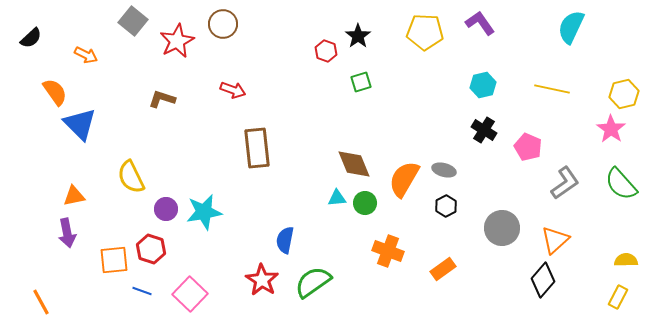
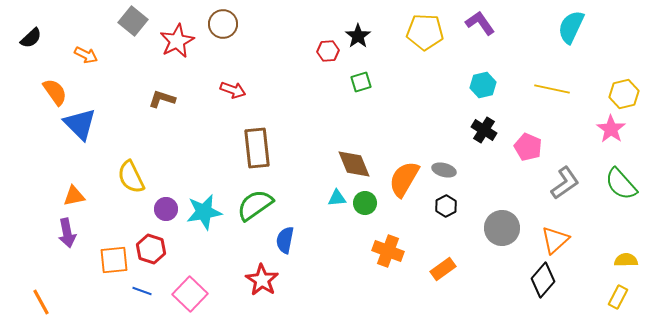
red hexagon at (326, 51): moved 2 px right; rotated 25 degrees counterclockwise
green semicircle at (313, 282): moved 58 px left, 77 px up
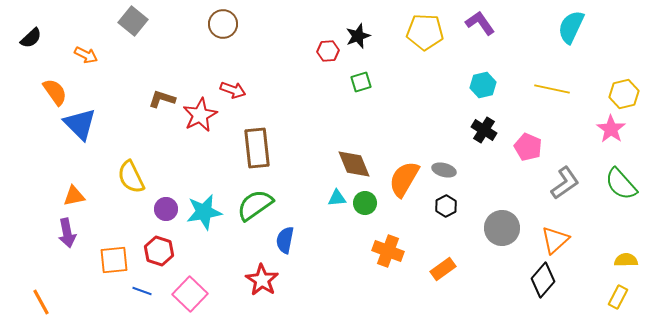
black star at (358, 36): rotated 15 degrees clockwise
red star at (177, 41): moved 23 px right, 74 px down
red hexagon at (151, 249): moved 8 px right, 2 px down
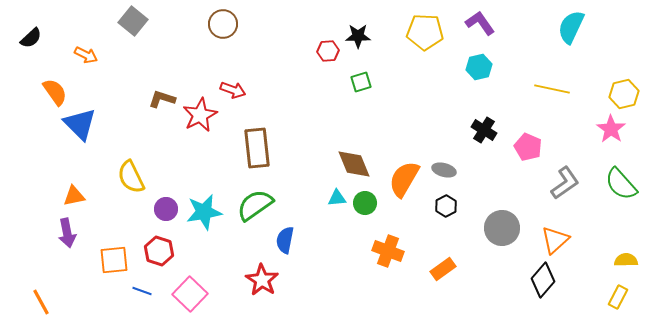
black star at (358, 36): rotated 20 degrees clockwise
cyan hexagon at (483, 85): moved 4 px left, 18 px up
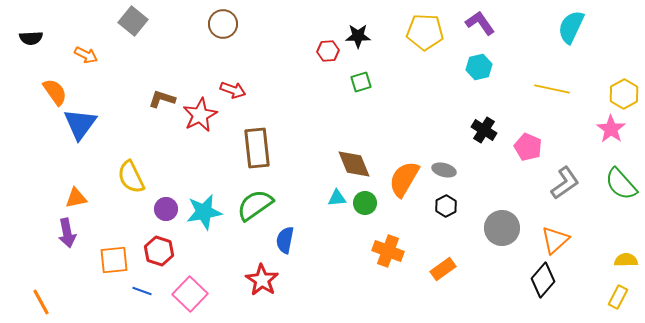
black semicircle at (31, 38): rotated 40 degrees clockwise
yellow hexagon at (624, 94): rotated 16 degrees counterclockwise
blue triangle at (80, 124): rotated 21 degrees clockwise
orange triangle at (74, 196): moved 2 px right, 2 px down
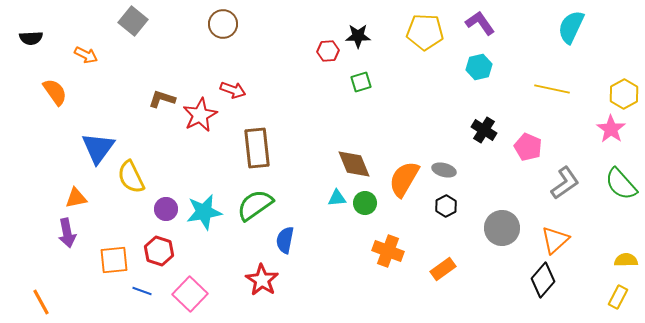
blue triangle at (80, 124): moved 18 px right, 24 px down
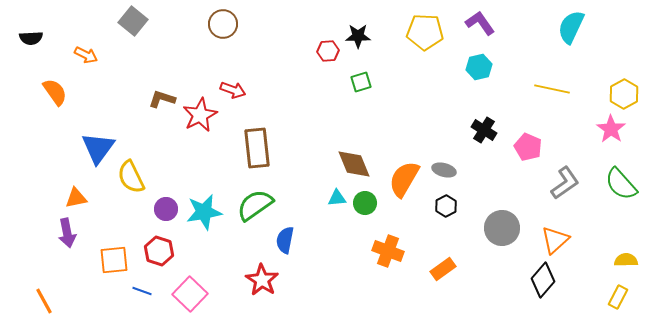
orange line at (41, 302): moved 3 px right, 1 px up
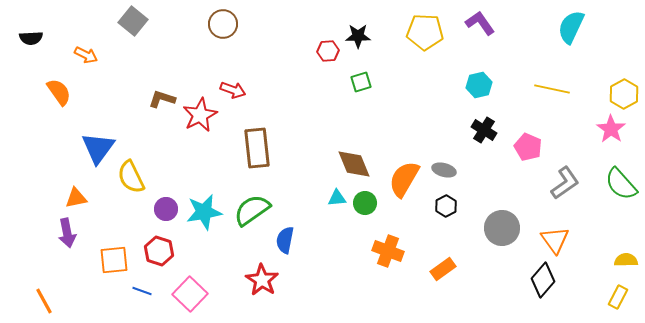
cyan hexagon at (479, 67): moved 18 px down
orange semicircle at (55, 92): moved 4 px right
green semicircle at (255, 205): moved 3 px left, 5 px down
orange triangle at (555, 240): rotated 24 degrees counterclockwise
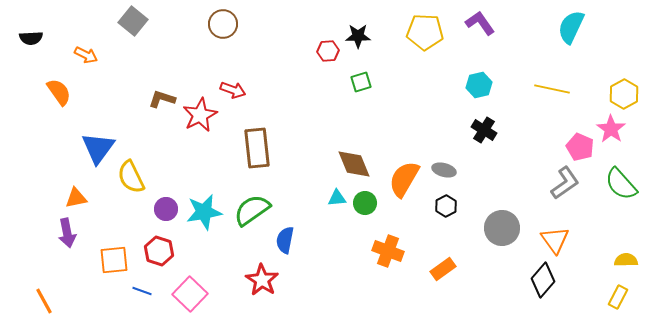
pink pentagon at (528, 147): moved 52 px right
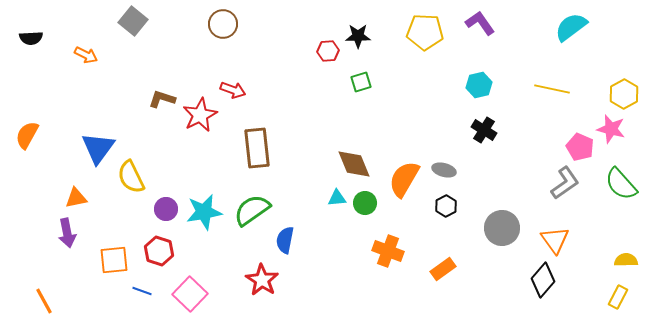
cyan semicircle at (571, 27): rotated 28 degrees clockwise
orange semicircle at (59, 92): moved 32 px left, 43 px down; rotated 116 degrees counterclockwise
pink star at (611, 129): rotated 20 degrees counterclockwise
